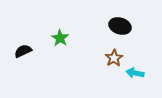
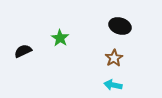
cyan arrow: moved 22 px left, 12 px down
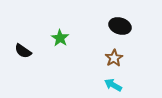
black semicircle: rotated 120 degrees counterclockwise
cyan arrow: rotated 18 degrees clockwise
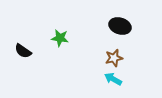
green star: rotated 24 degrees counterclockwise
brown star: rotated 18 degrees clockwise
cyan arrow: moved 6 px up
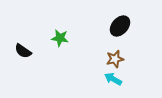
black ellipse: rotated 65 degrees counterclockwise
brown star: moved 1 px right, 1 px down
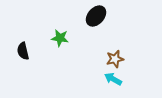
black ellipse: moved 24 px left, 10 px up
black semicircle: rotated 42 degrees clockwise
